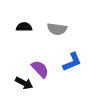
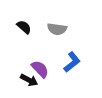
black semicircle: rotated 42 degrees clockwise
blue L-shape: rotated 15 degrees counterclockwise
black arrow: moved 5 px right, 3 px up
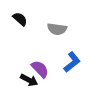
black semicircle: moved 4 px left, 8 px up
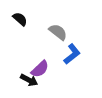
gray semicircle: moved 1 px right, 3 px down; rotated 150 degrees counterclockwise
blue L-shape: moved 8 px up
purple semicircle: rotated 90 degrees clockwise
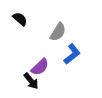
gray semicircle: rotated 84 degrees clockwise
purple semicircle: moved 2 px up
black arrow: moved 2 px right, 1 px down; rotated 24 degrees clockwise
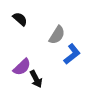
gray semicircle: moved 1 px left, 3 px down
purple semicircle: moved 18 px left
black arrow: moved 5 px right, 2 px up; rotated 12 degrees clockwise
